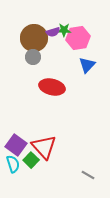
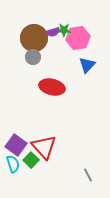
gray line: rotated 32 degrees clockwise
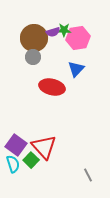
blue triangle: moved 11 px left, 4 px down
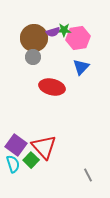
blue triangle: moved 5 px right, 2 px up
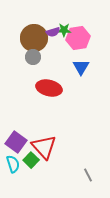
blue triangle: rotated 12 degrees counterclockwise
red ellipse: moved 3 px left, 1 px down
purple square: moved 3 px up
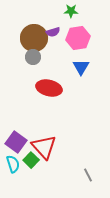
green star: moved 7 px right, 19 px up
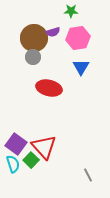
purple square: moved 2 px down
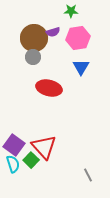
purple square: moved 2 px left, 1 px down
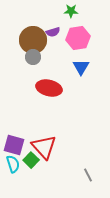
brown circle: moved 1 px left, 2 px down
purple square: rotated 20 degrees counterclockwise
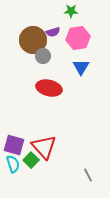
gray circle: moved 10 px right, 1 px up
